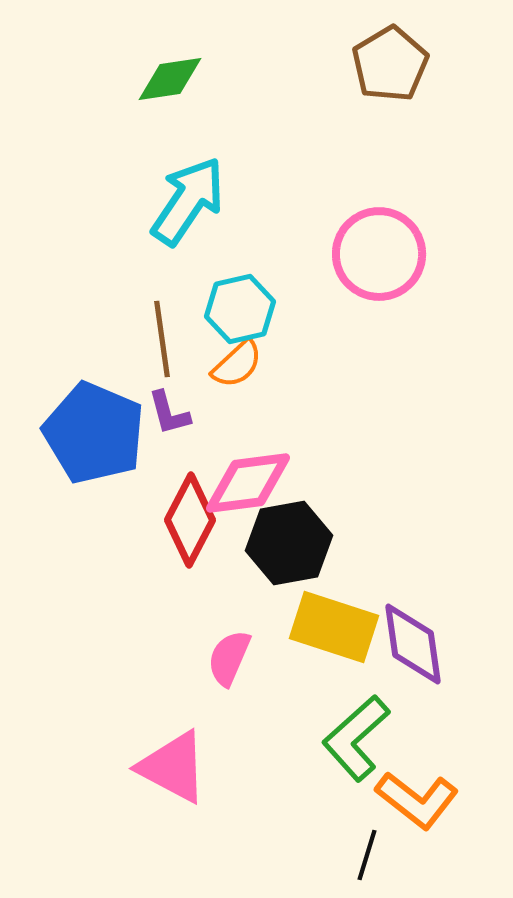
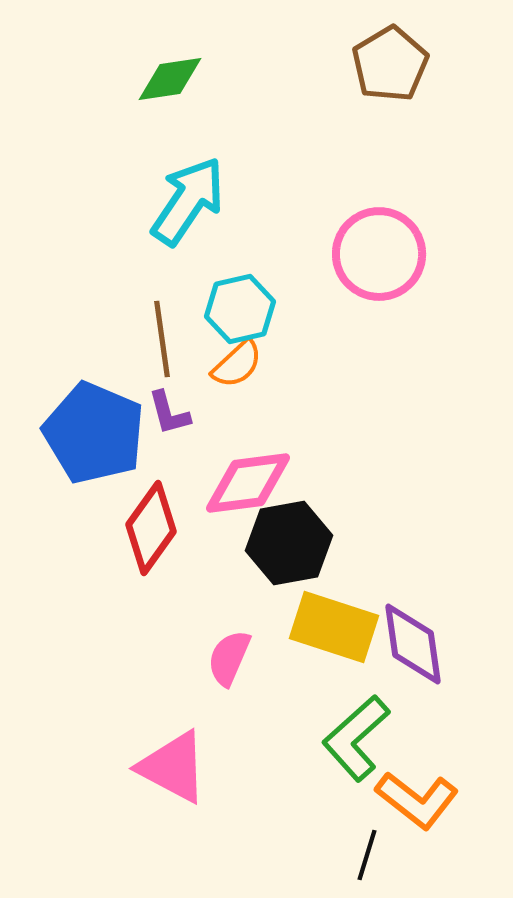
red diamond: moved 39 px left, 8 px down; rotated 8 degrees clockwise
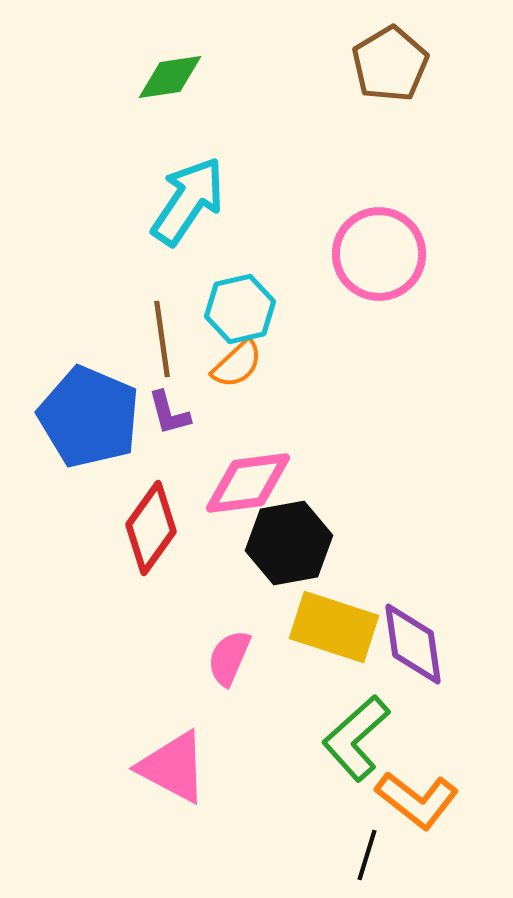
green diamond: moved 2 px up
blue pentagon: moved 5 px left, 16 px up
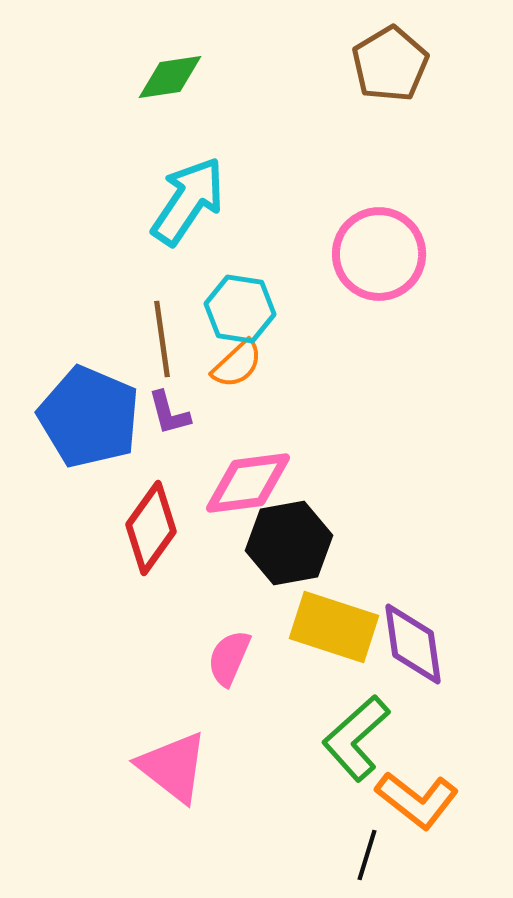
cyan hexagon: rotated 22 degrees clockwise
pink triangle: rotated 10 degrees clockwise
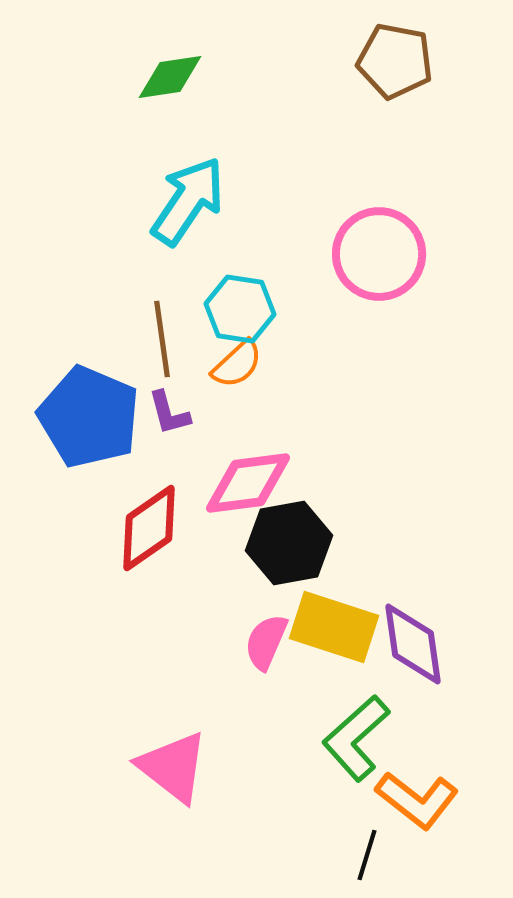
brown pentagon: moved 5 px right, 3 px up; rotated 30 degrees counterclockwise
red diamond: moved 2 px left; rotated 20 degrees clockwise
pink semicircle: moved 37 px right, 16 px up
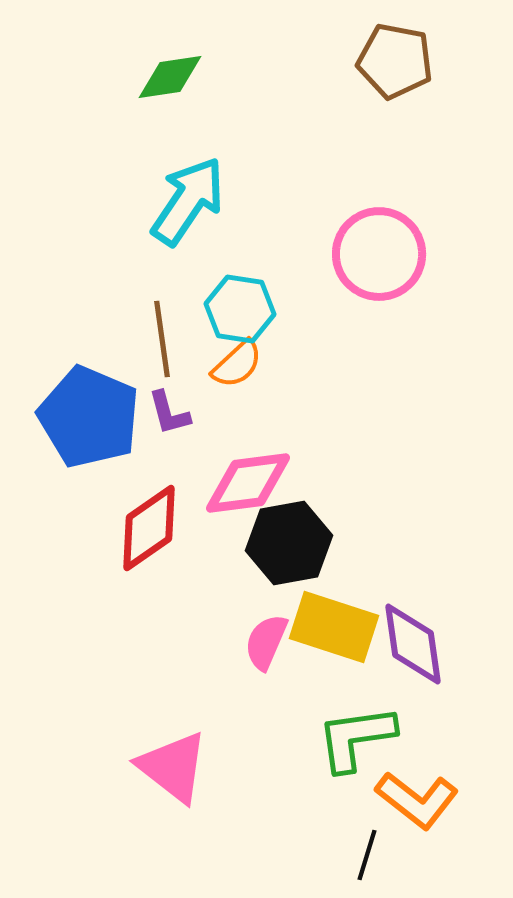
green L-shape: rotated 34 degrees clockwise
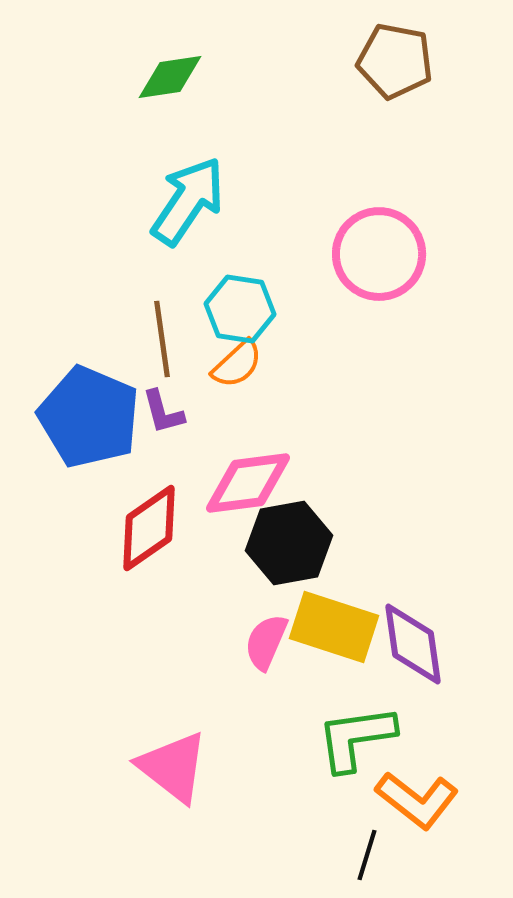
purple L-shape: moved 6 px left, 1 px up
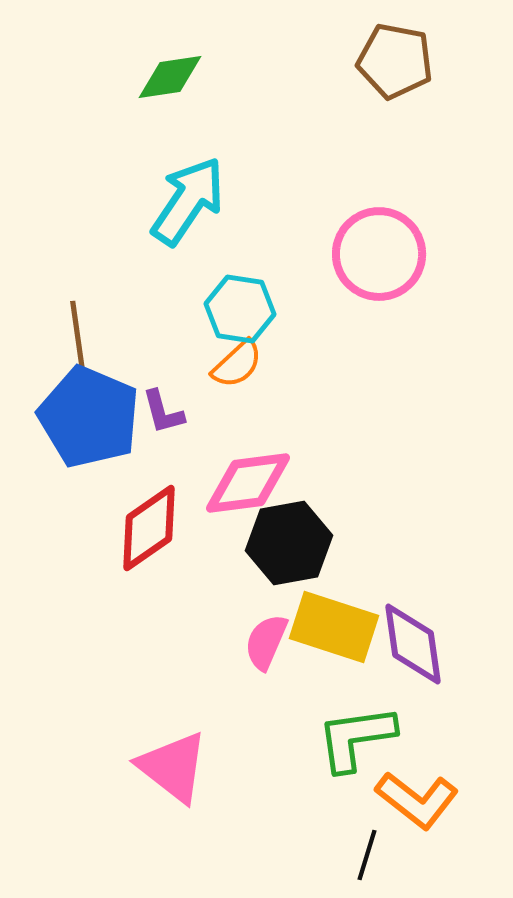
brown line: moved 84 px left
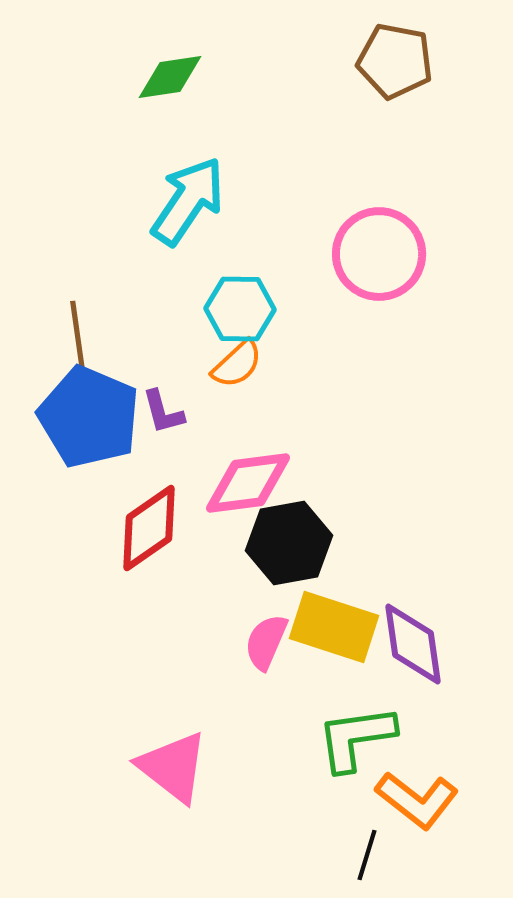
cyan hexagon: rotated 8 degrees counterclockwise
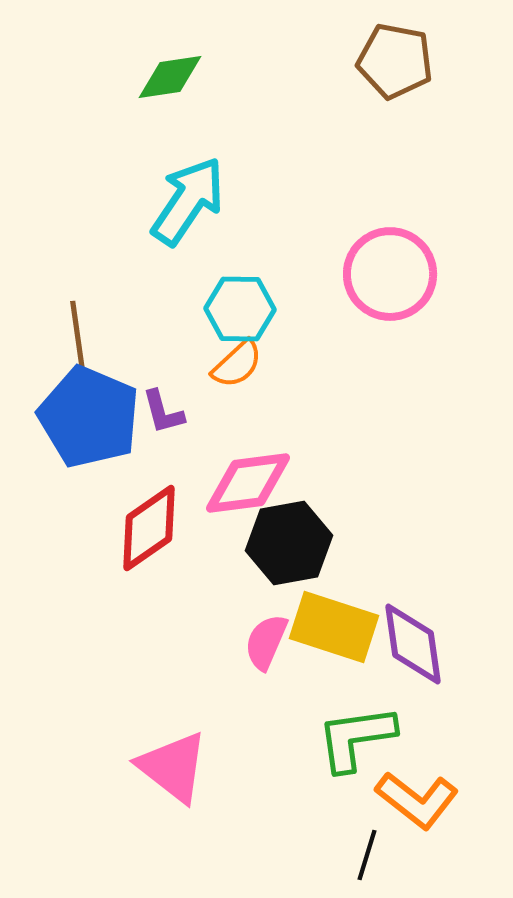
pink circle: moved 11 px right, 20 px down
